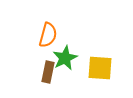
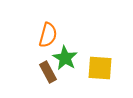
green star: rotated 15 degrees counterclockwise
brown rectangle: rotated 40 degrees counterclockwise
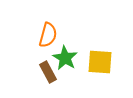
yellow square: moved 6 px up
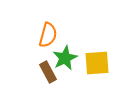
green star: rotated 15 degrees clockwise
yellow square: moved 3 px left, 1 px down; rotated 8 degrees counterclockwise
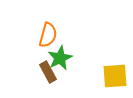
green star: moved 5 px left
yellow square: moved 18 px right, 13 px down
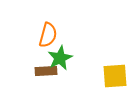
brown rectangle: moved 2 px left, 1 px up; rotated 65 degrees counterclockwise
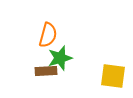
green star: rotated 10 degrees clockwise
yellow square: moved 2 px left; rotated 12 degrees clockwise
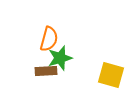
orange semicircle: moved 1 px right, 4 px down
yellow square: moved 2 px left, 1 px up; rotated 8 degrees clockwise
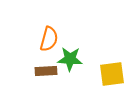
green star: moved 10 px right, 1 px down; rotated 20 degrees clockwise
yellow square: moved 1 px right, 1 px up; rotated 24 degrees counterclockwise
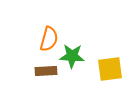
green star: moved 2 px right, 3 px up
yellow square: moved 2 px left, 5 px up
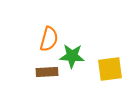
brown rectangle: moved 1 px right, 1 px down
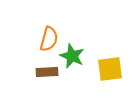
green star: rotated 20 degrees clockwise
